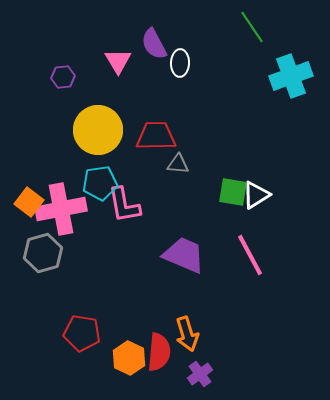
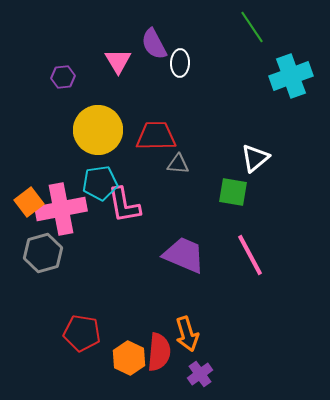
white triangle: moved 1 px left, 37 px up; rotated 8 degrees counterclockwise
orange square: rotated 16 degrees clockwise
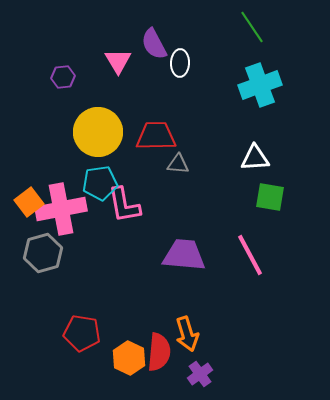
cyan cross: moved 31 px left, 9 px down
yellow circle: moved 2 px down
white triangle: rotated 36 degrees clockwise
green square: moved 37 px right, 5 px down
purple trapezoid: rotated 18 degrees counterclockwise
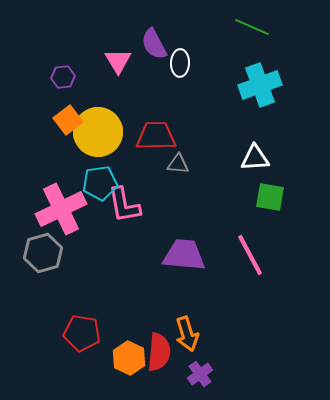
green line: rotated 32 degrees counterclockwise
orange square: moved 39 px right, 82 px up
pink cross: rotated 15 degrees counterclockwise
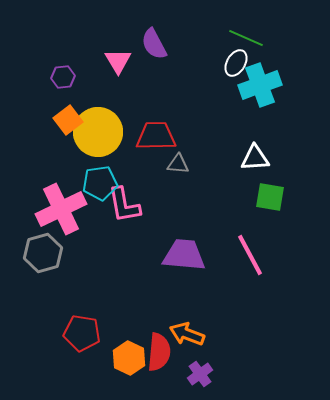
green line: moved 6 px left, 11 px down
white ellipse: moved 56 px right; rotated 28 degrees clockwise
orange arrow: rotated 128 degrees clockwise
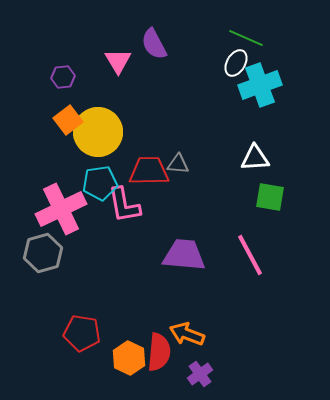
red trapezoid: moved 7 px left, 35 px down
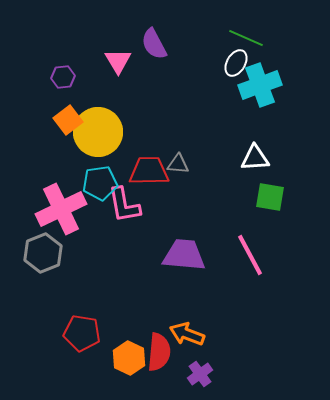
gray hexagon: rotated 6 degrees counterclockwise
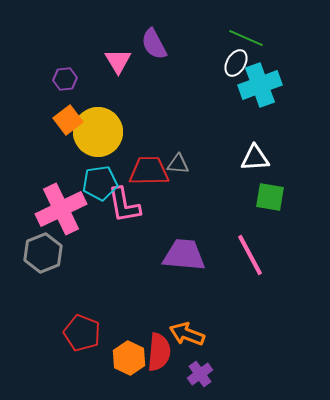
purple hexagon: moved 2 px right, 2 px down
red pentagon: rotated 12 degrees clockwise
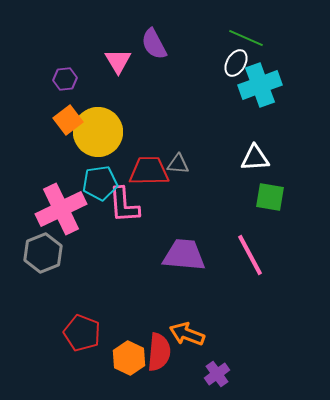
pink L-shape: rotated 6 degrees clockwise
purple cross: moved 17 px right
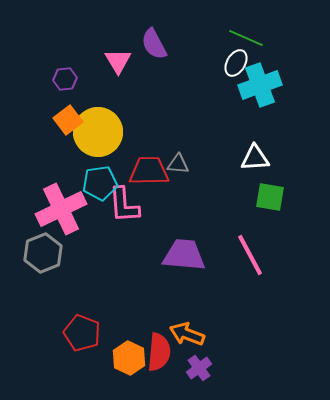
purple cross: moved 18 px left, 6 px up
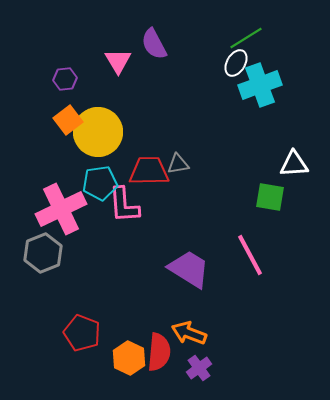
green line: rotated 56 degrees counterclockwise
white triangle: moved 39 px right, 6 px down
gray triangle: rotated 15 degrees counterclockwise
purple trapezoid: moved 5 px right, 14 px down; rotated 27 degrees clockwise
orange arrow: moved 2 px right, 1 px up
